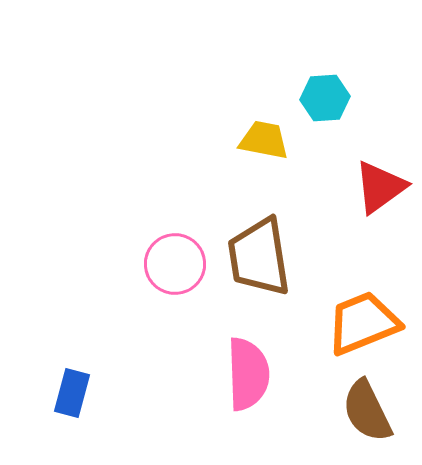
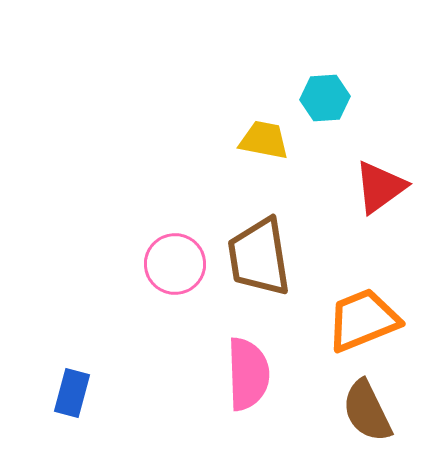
orange trapezoid: moved 3 px up
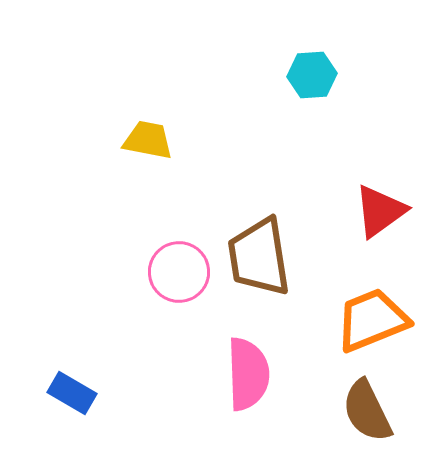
cyan hexagon: moved 13 px left, 23 px up
yellow trapezoid: moved 116 px left
red triangle: moved 24 px down
pink circle: moved 4 px right, 8 px down
orange trapezoid: moved 9 px right
blue rectangle: rotated 75 degrees counterclockwise
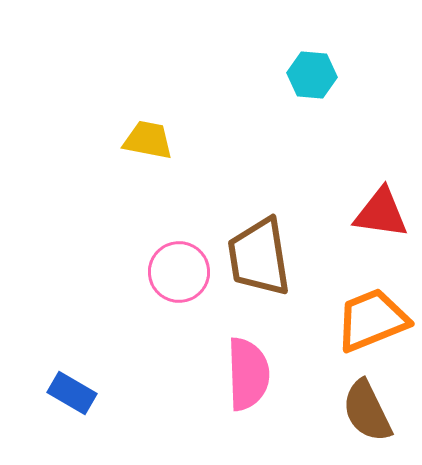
cyan hexagon: rotated 9 degrees clockwise
red triangle: moved 1 px right, 2 px down; rotated 44 degrees clockwise
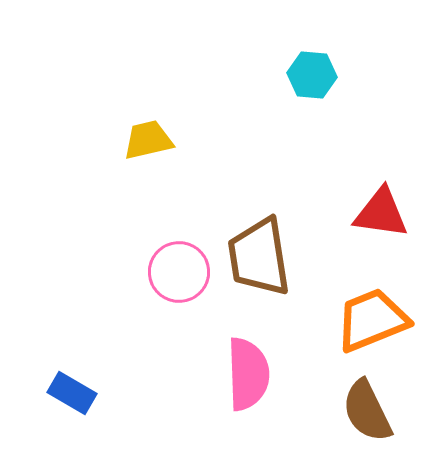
yellow trapezoid: rotated 24 degrees counterclockwise
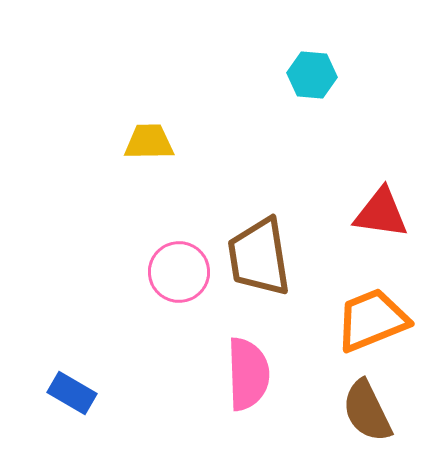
yellow trapezoid: moved 1 px right, 2 px down; rotated 12 degrees clockwise
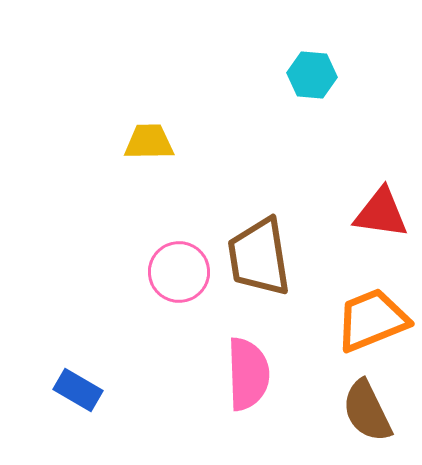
blue rectangle: moved 6 px right, 3 px up
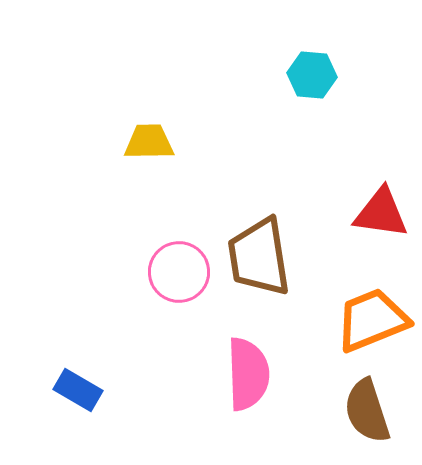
brown semicircle: rotated 8 degrees clockwise
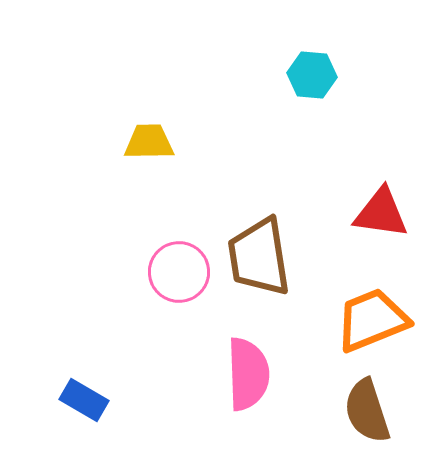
blue rectangle: moved 6 px right, 10 px down
